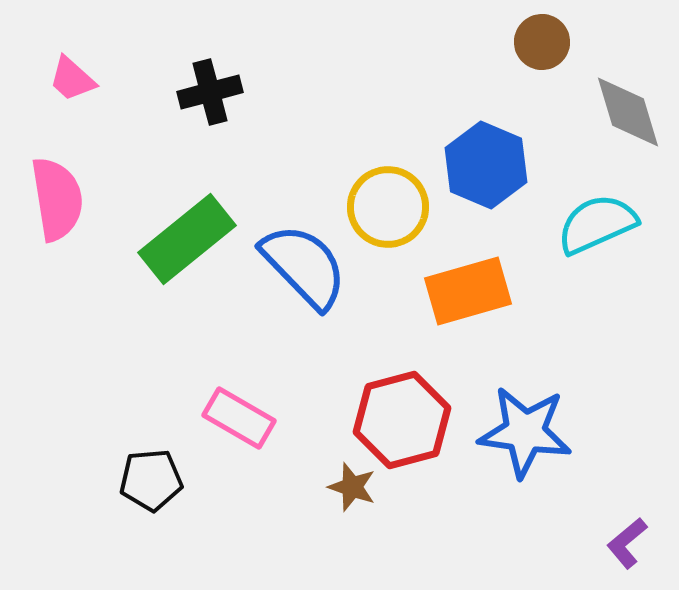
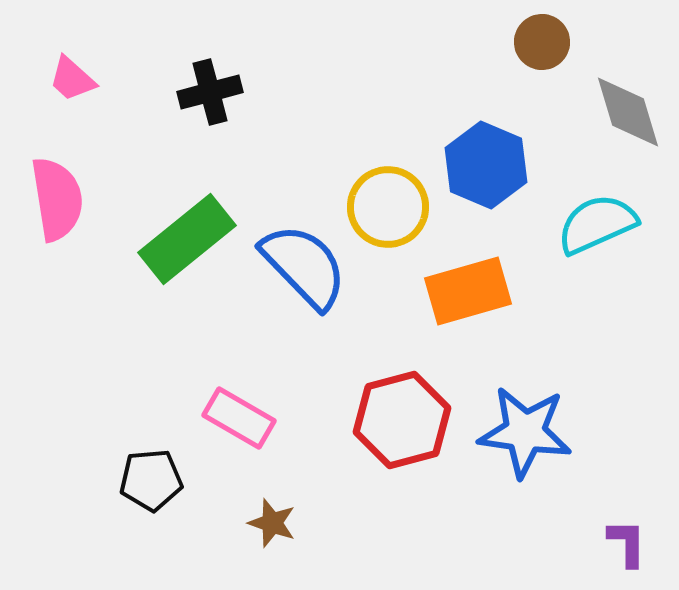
brown star: moved 80 px left, 36 px down
purple L-shape: rotated 130 degrees clockwise
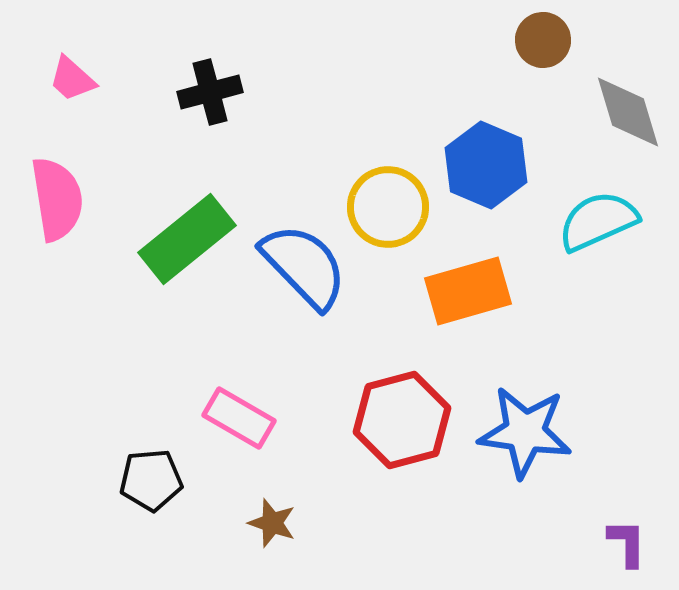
brown circle: moved 1 px right, 2 px up
cyan semicircle: moved 1 px right, 3 px up
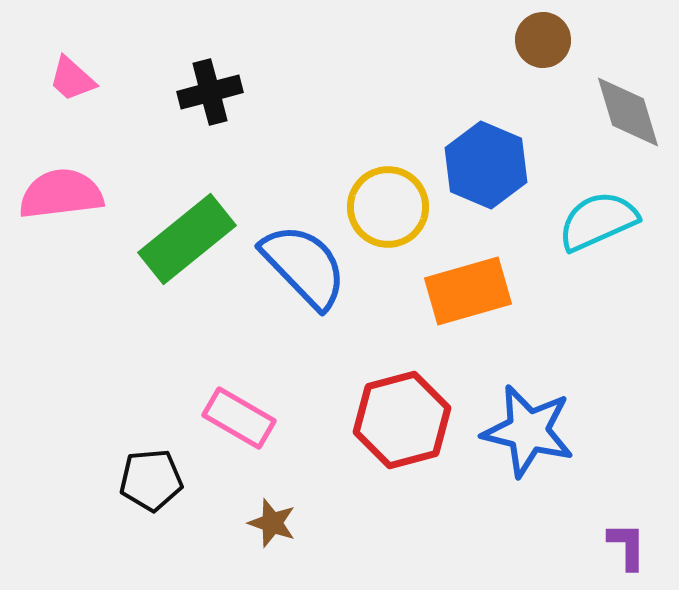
pink semicircle: moved 4 px right, 5 px up; rotated 88 degrees counterclockwise
blue star: moved 3 px right, 1 px up; rotated 6 degrees clockwise
purple L-shape: moved 3 px down
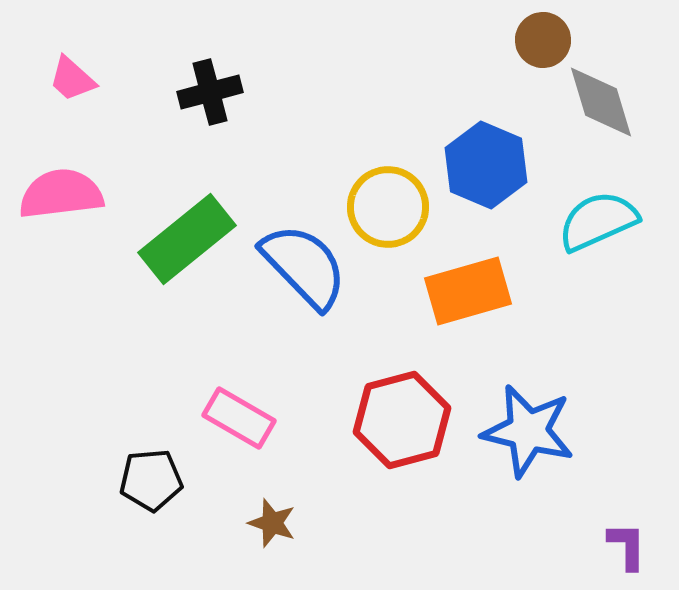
gray diamond: moved 27 px left, 10 px up
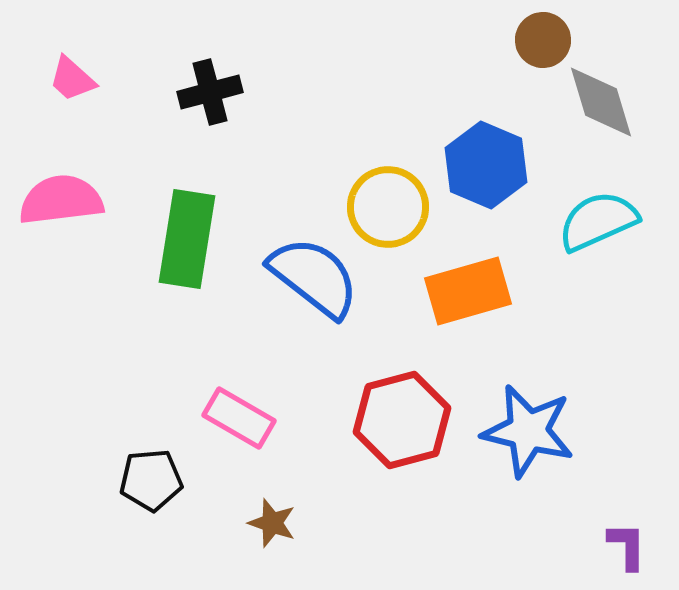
pink semicircle: moved 6 px down
green rectangle: rotated 42 degrees counterclockwise
blue semicircle: moved 10 px right, 11 px down; rotated 8 degrees counterclockwise
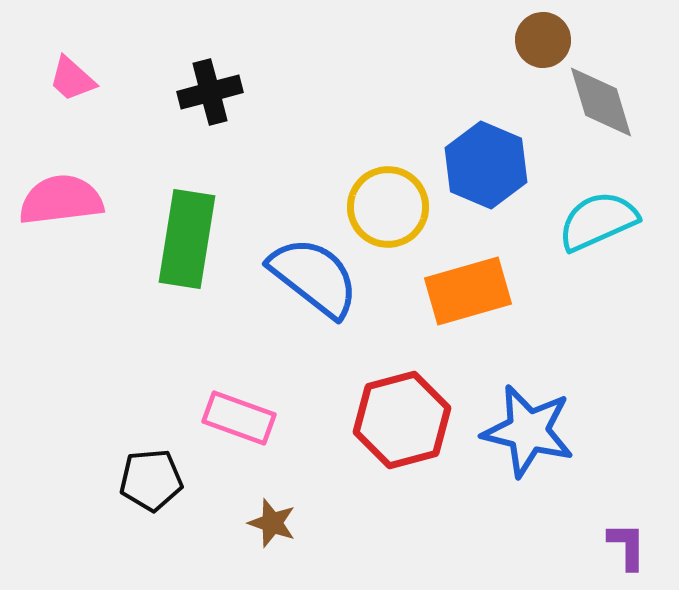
pink rectangle: rotated 10 degrees counterclockwise
